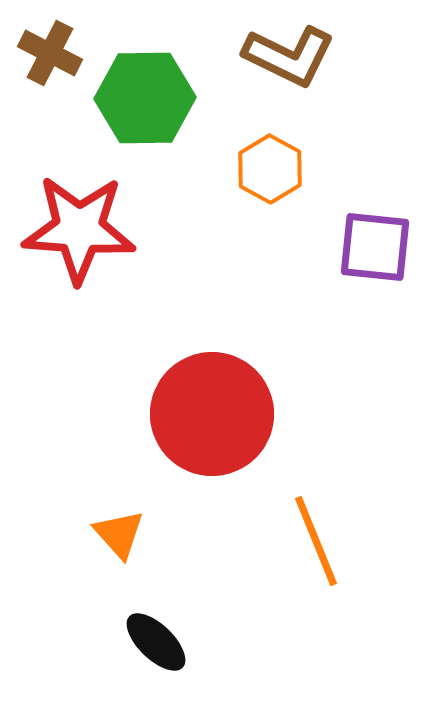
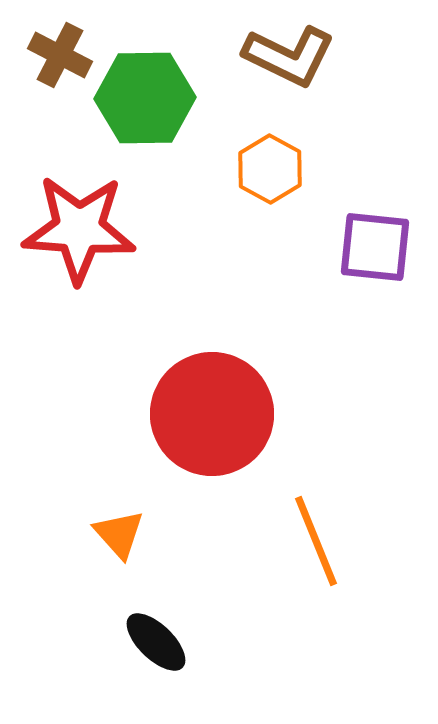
brown cross: moved 10 px right, 2 px down
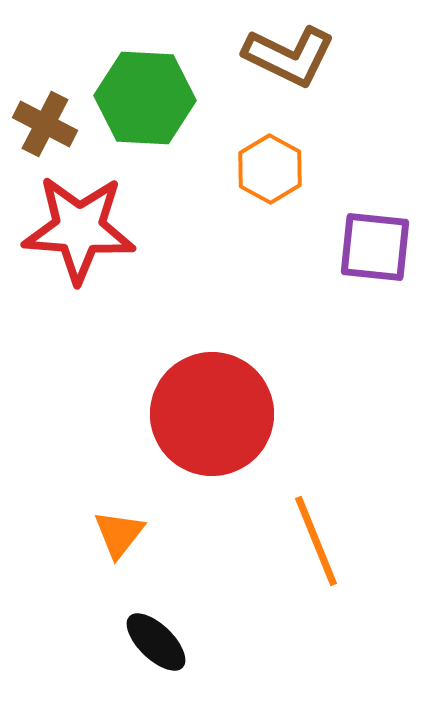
brown cross: moved 15 px left, 69 px down
green hexagon: rotated 4 degrees clockwise
orange triangle: rotated 20 degrees clockwise
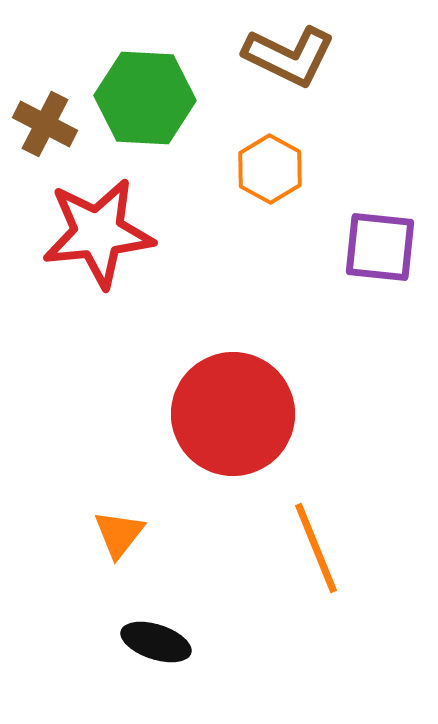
red star: moved 19 px right, 4 px down; rotated 10 degrees counterclockwise
purple square: moved 5 px right
red circle: moved 21 px right
orange line: moved 7 px down
black ellipse: rotated 26 degrees counterclockwise
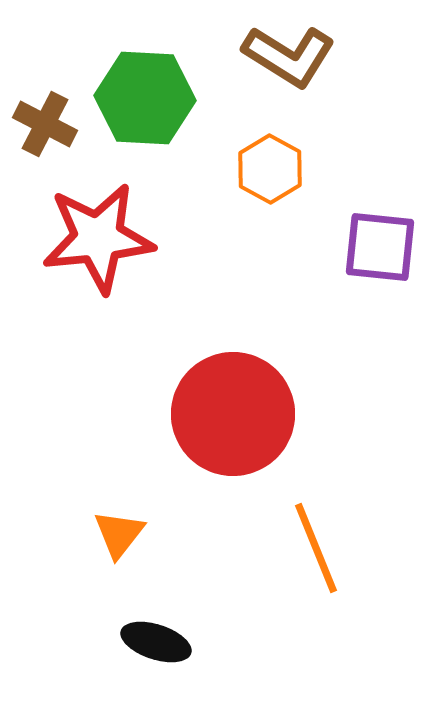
brown L-shape: rotated 6 degrees clockwise
red star: moved 5 px down
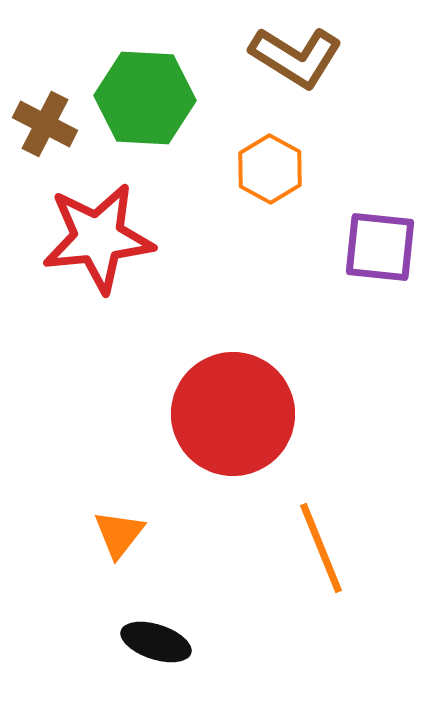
brown L-shape: moved 7 px right, 1 px down
orange line: moved 5 px right
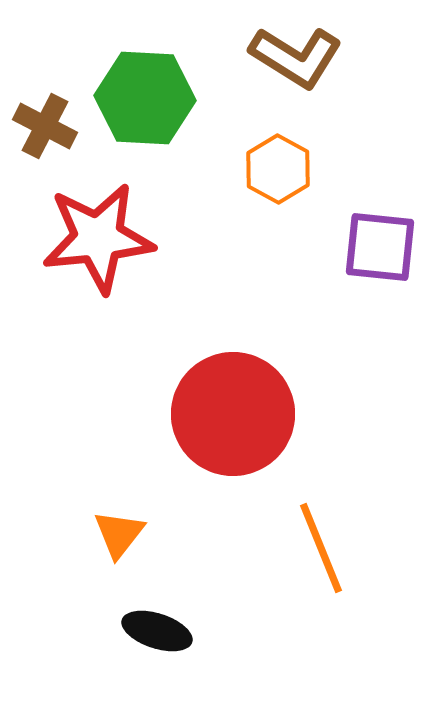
brown cross: moved 2 px down
orange hexagon: moved 8 px right
black ellipse: moved 1 px right, 11 px up
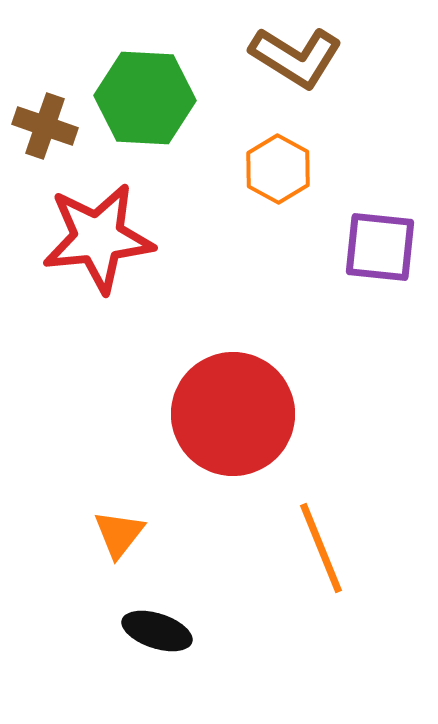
brown cross: rotated 8 degrees counterclockwise
